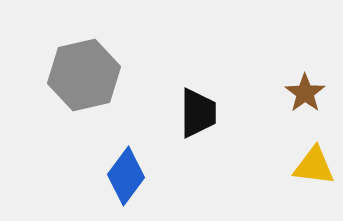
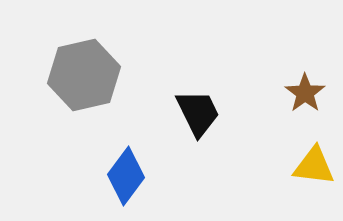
black trapezoid: rotated 26 degrees counterclockwise
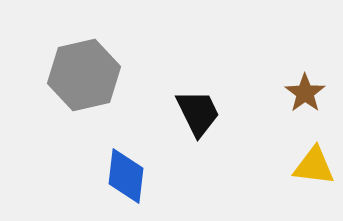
blue diamond: rotated 30 degrees counterclockwise
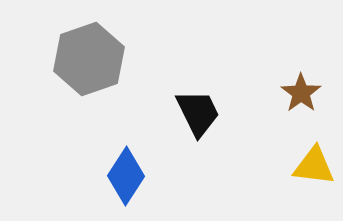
gray hexagon: moved 5 px right, 16 px up; rotated 6 degrees counterclockwise
brown star: moved 4 px left
blue diamond: rotated 26 degrees clockwise
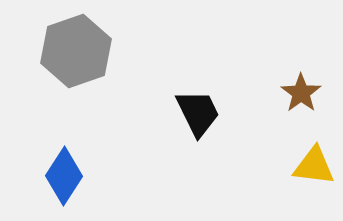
gray hexagon: moved 13 px left, 8 px up
blue diamond: moved 62 px left
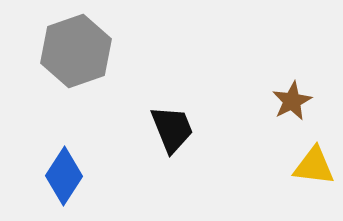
brown star: moved 9 px left, 8 px down; rotated 9 degrees clockwise
black trapezoid: moved 26 px left, 16 px down; rotated 4 degrees clockwise
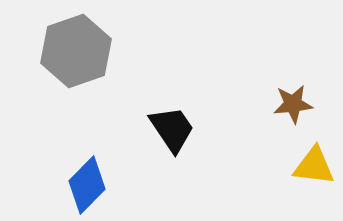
brown star: moved 1 px right, 3 px down; rotated 21 degrees clockwise
black trapezoid: rotated 12 degrees counterclockwise
blue diamond: moved 23 px right, 9 px down; rotated 12 degrees clockwise
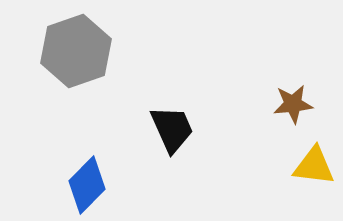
black trapezoid: rotated 10 degrees clockwise
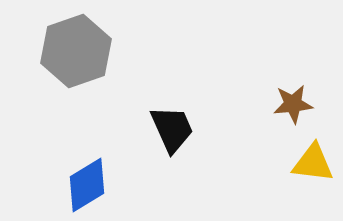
yellow triangle: moved 1 px left, 3 px up
blue diamond: rotated 14 degrees clockwise
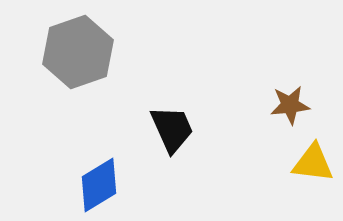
gray hexagon: moved 2 px right, 1 px down
brown star: moved 3 px left, 1 px down
blue diamond: moved 12 px right
